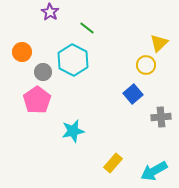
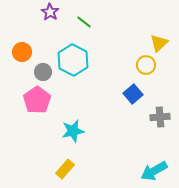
green line: moved 3 px left, 6 px up
gray cross: moved 1 px left
yellow rectangle: moved 48 px left, 6 px down
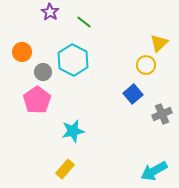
gray cross: moved 2 px right, 3 px up; rotated 18 degrees counterclockwise
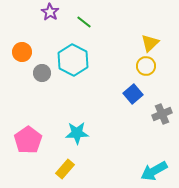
yellow triangle: moved 9 px left
yellow circle: moved 1 px down
gray circle: moved 1 px left, 1 px down
pink pentagon: moved 9 px left, 40 px down
cyan star: moved 4 px right, 2 px down; rotated 10 degrees clockwise
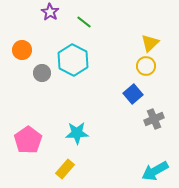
orange circle: moved 2 px up
gray cross: moved 8 px left, 5 px down
cyan arrow: moved 1 px right
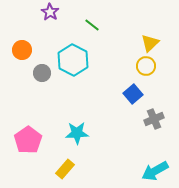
green line: moved 8 px right, 3 px down
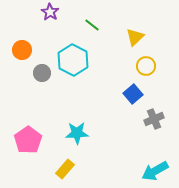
yellow triangle: moved 15 px left, 6 px up
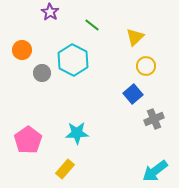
cyan arrow: rotated 8 degrees counterclockwise
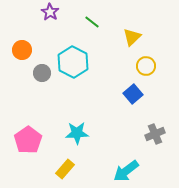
green line: moved 3 px up
yellow triangle: moved 3 px left
cyan hexagon: moved 2 px down
gray cross: moved 1 px right, 15 px down
cyan arrow: moved 29 px left
